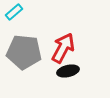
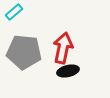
red arrow: rotated 16 degrees counterclockwise
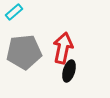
gray pentagon: rotated 12 degrees counterclockwise
black ellipse: moved 1 px right; rotated 60 degrees counterclockwise
